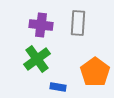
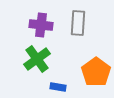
orange pentagon: moved 1 px right
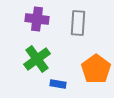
purple cross: moved 4 px left, 6 px up
orange pentagon: moved 3 px up
blue rectangle: moved 3 px up
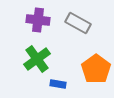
purple cross: moved 1 px right, 1 px down
gray rectangle: rotated 65 degrees counterclockwise
